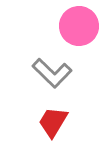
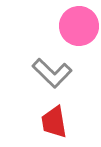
red trapezoid: moved 1 px right; rotated 40 degrees counterclockwise
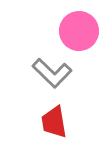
pink circle: moved 5 px down
